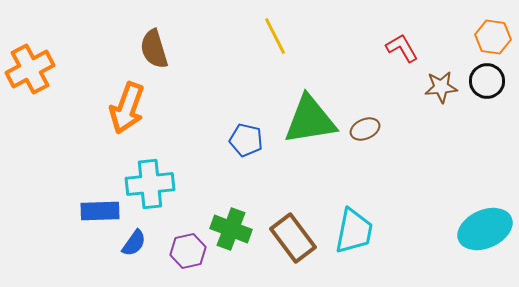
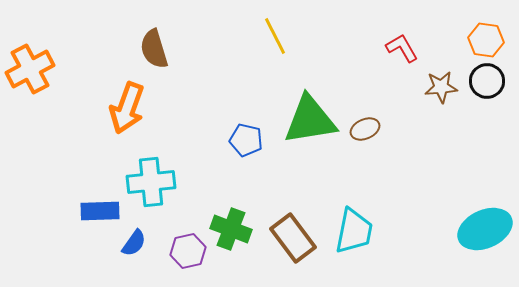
orange hexagon: moved 7 px left, 3 px down
cyan cross: moved 1 px right, 2 px up
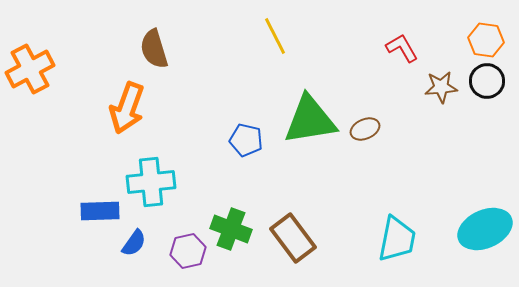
cyan trapezoid: moved 43 px right, 8 px down
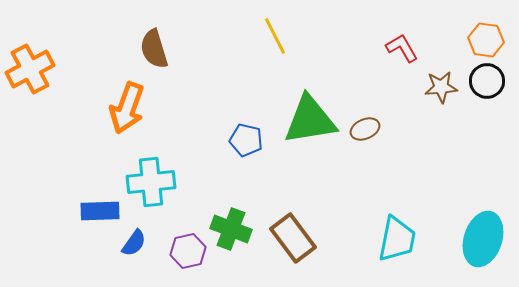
cyan ellipse: moved 2 px left, 10 px down; rotated 48 degrees counterclockwise
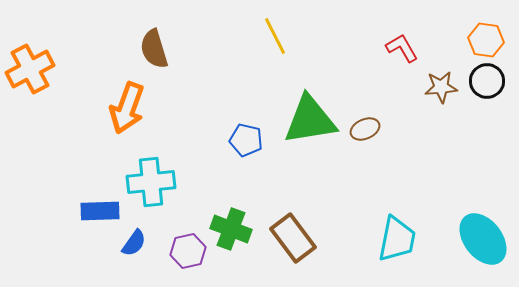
cyan ellipse: rotated 56 degrees counterclockwise
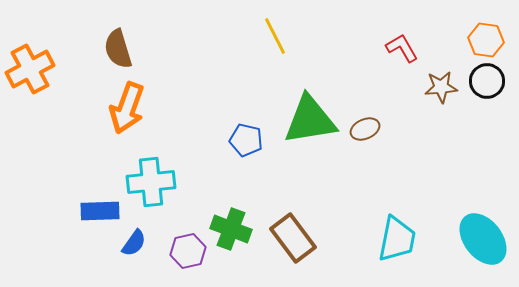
brown semicircle: moved 36 px left
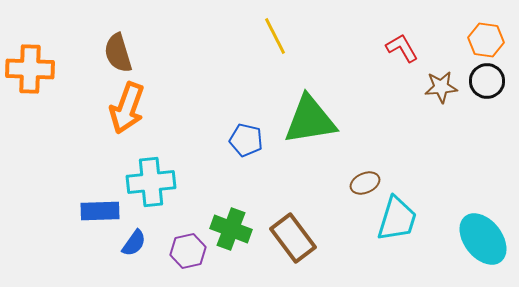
brown semicircle: moved 4 px down
orange cross: rotated 30 degrees clockwise
brown ellipse: moved 54 px down
cyan trapezoid: moved 20 px up; rotated 6 degrees clockwise
